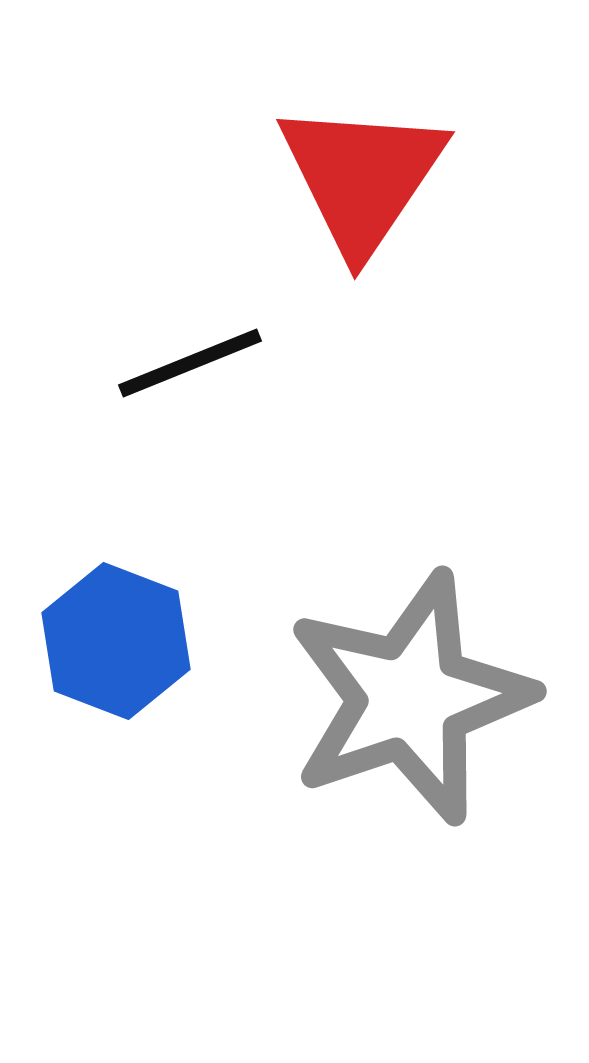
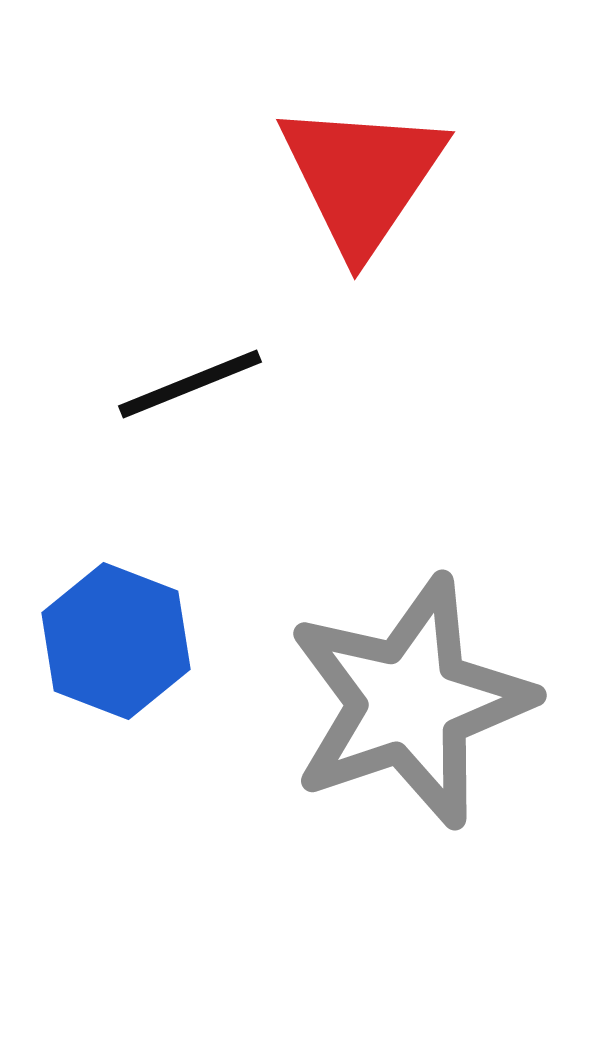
black line: moved 21 px down
gray star: moved 4 px down
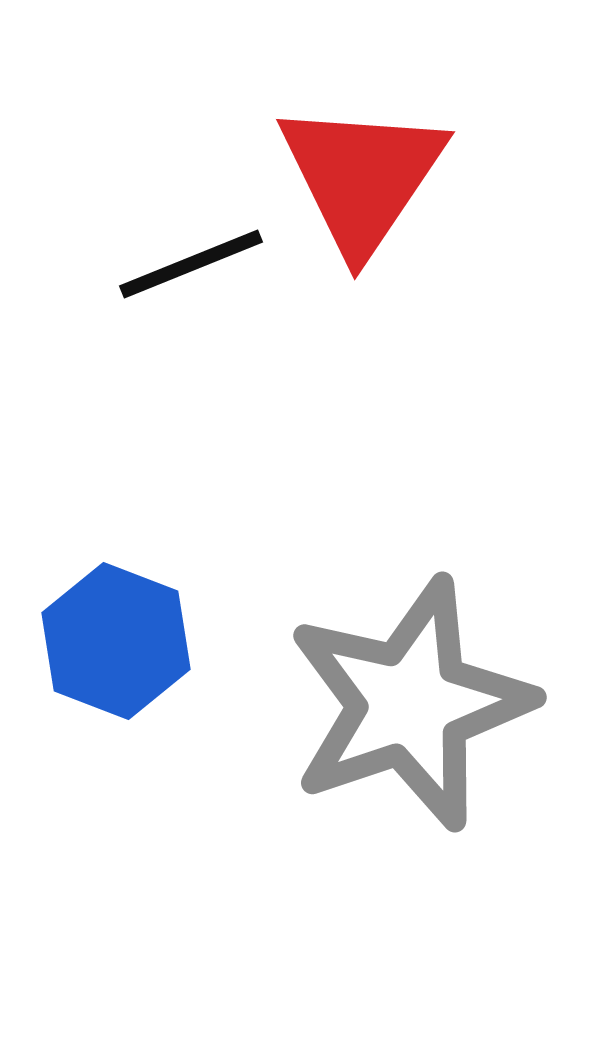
black line: moved 1 px right, 120 px up
gray star: moved 2 px down
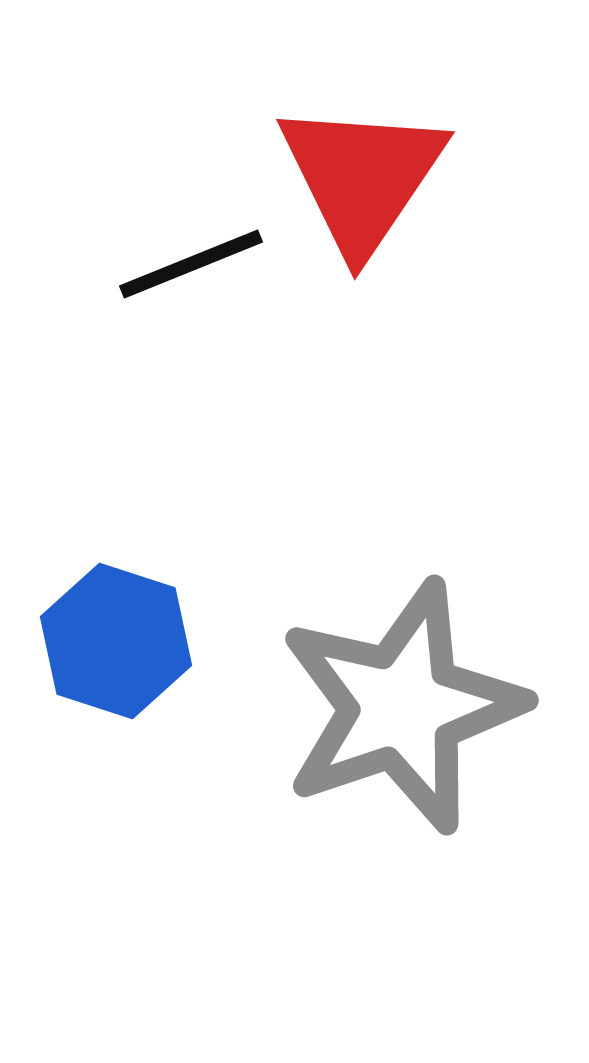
blue hexagon: rotated 3 degrees counterclockwise
gray star: moved 8 px left, 3 px down
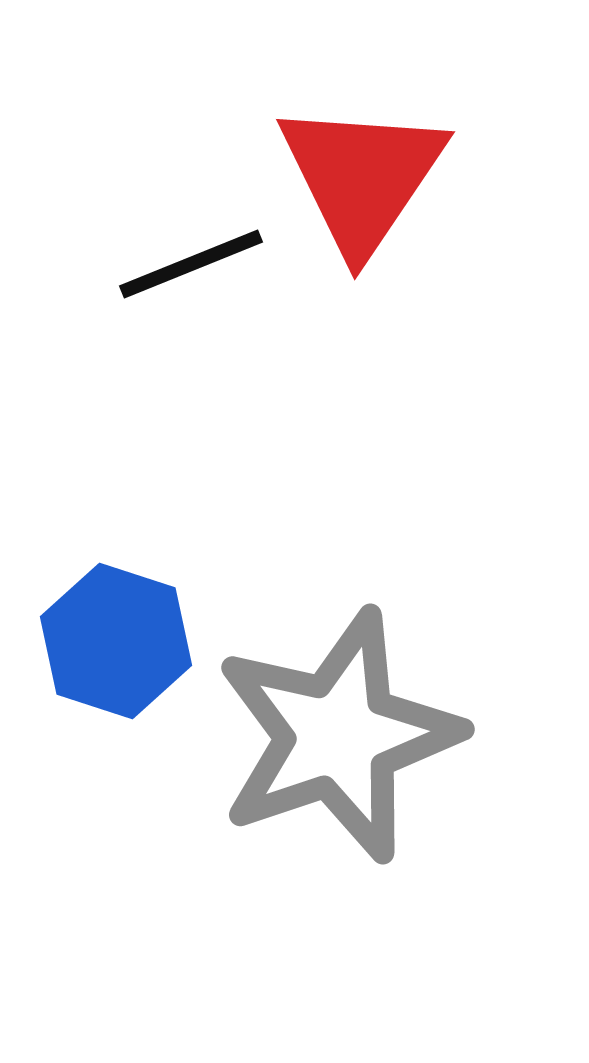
gray star: moved 64 px left, 29 px down
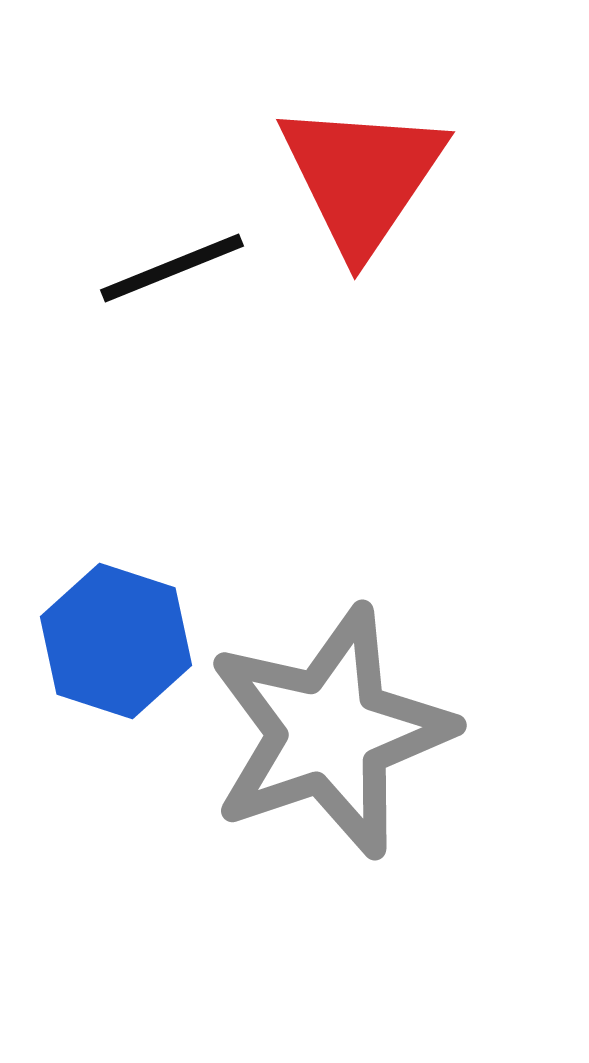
black line: moved 19 px left, 4 px down
gray star: moved 8 px left, 4 px up
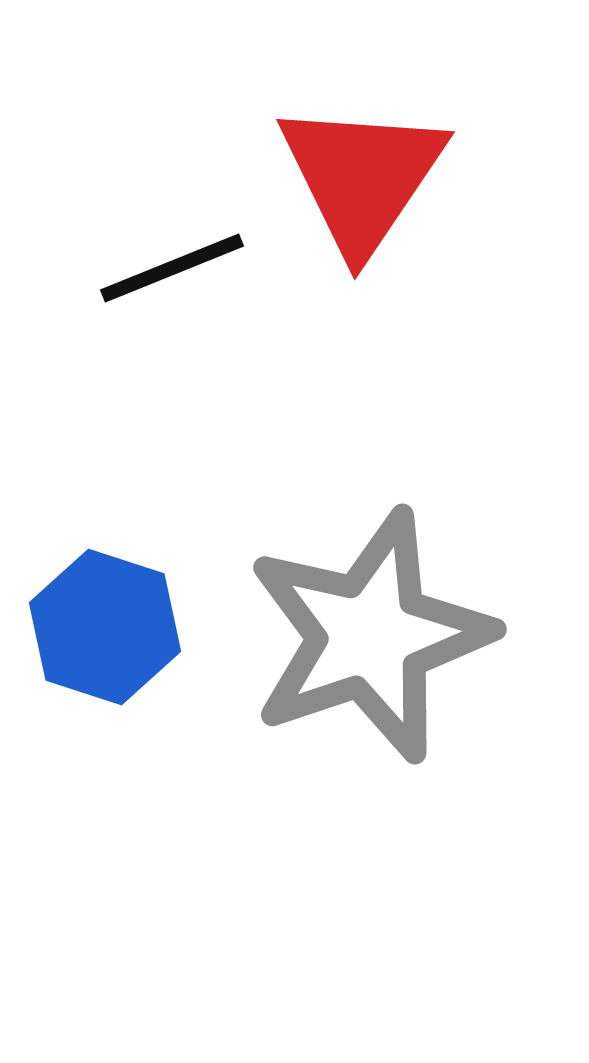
blue hexagon: moved 11 px left, 14 px up
gray star: moved 40 px right, 96 px up
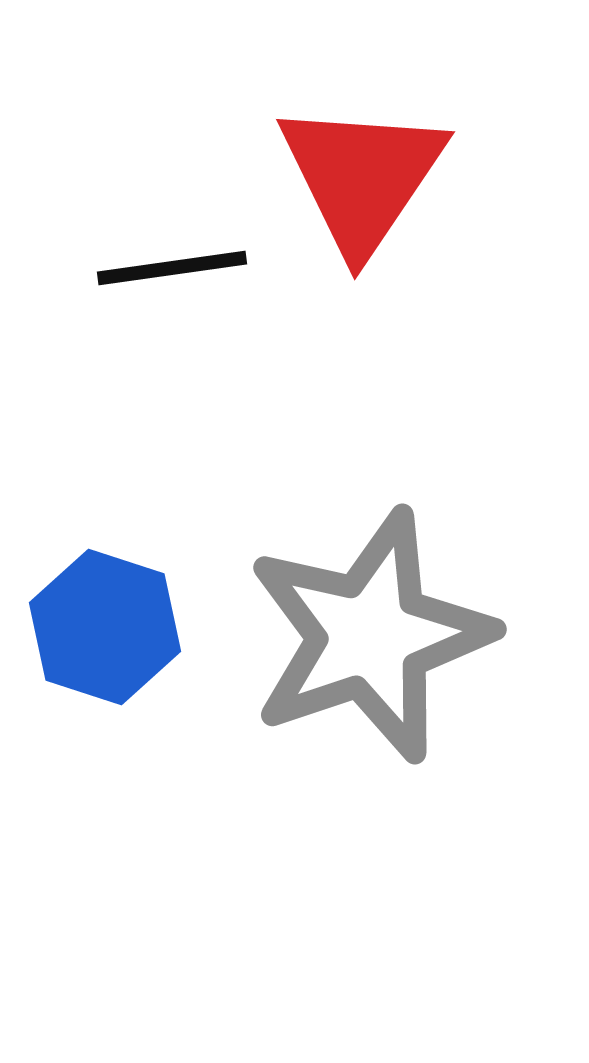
black line: rotated 14 degrees clockwise
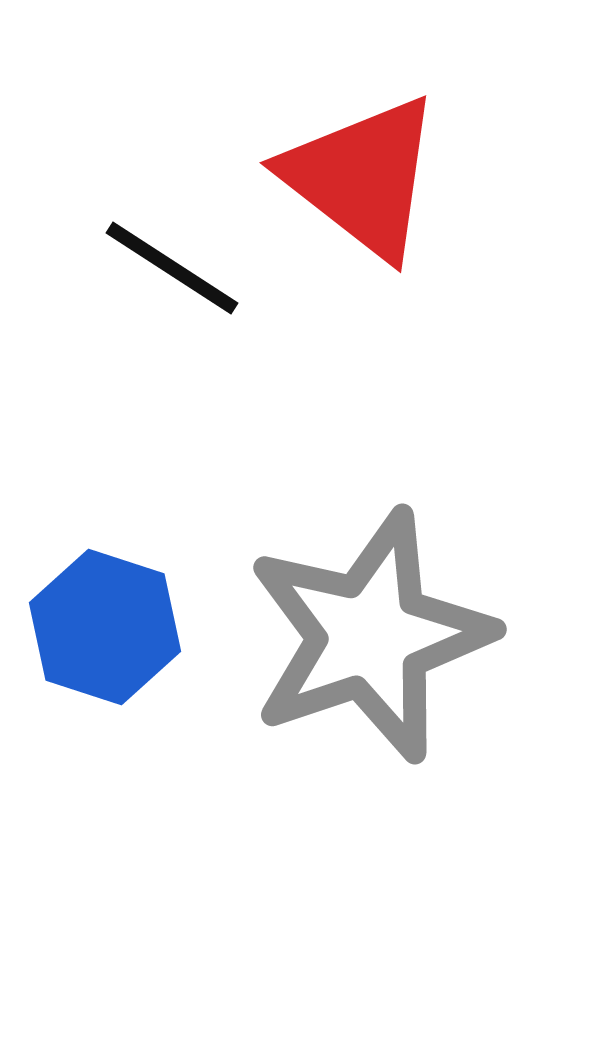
red triangle: rotated 26 degrees counterclockwise
black line: rotated 41 degrees clockwise
